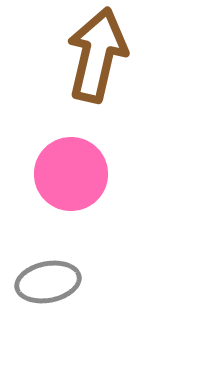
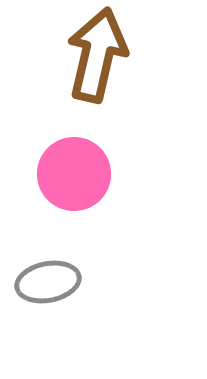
pink circle: moved 3 px right
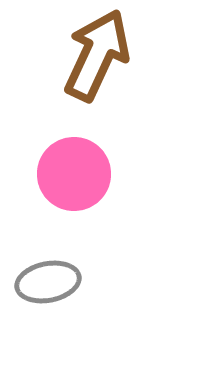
brown arrow: rotated 12 degrees clockwise
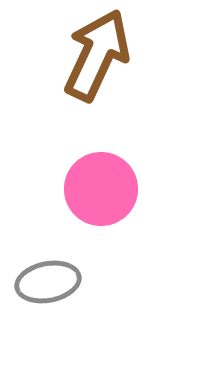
pink circle: moved 27 px right, 15 px down
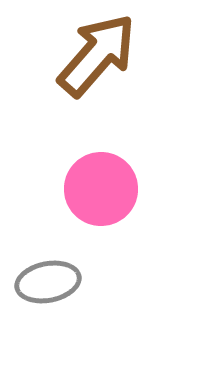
brown arrow: rotated 16 degrees clockwise
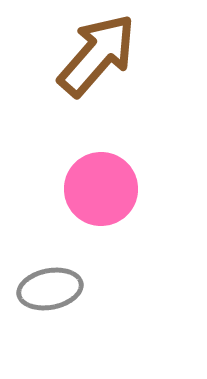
gray ellipse: moved 2 px right, 7 px down
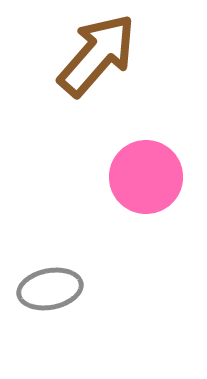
pink circle: moved 45 px right, 12 px up
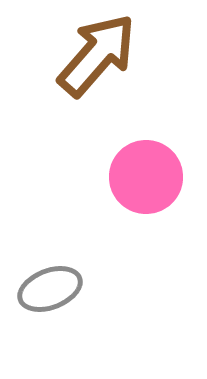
gray ellipse: rotated 10 degrees counterclockwise
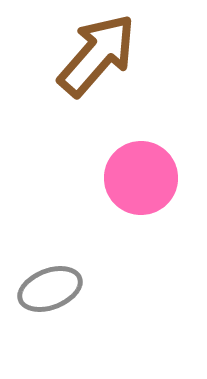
pink circle: moved 5 px left, 1 px down
